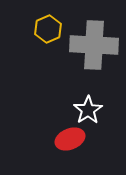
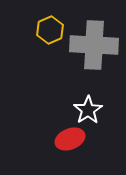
yellow hexagon: moved 2 px right, 1 px down
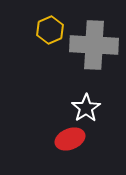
white star: moved 2 px left, 2 px up
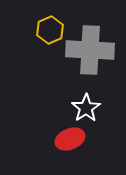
gray cross: moved 4 px left, 5 px down
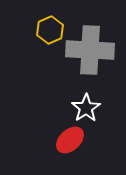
red ellipse: moved 1 px down; rotated 20 degrees counterclockwise
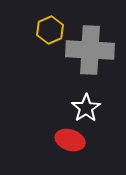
red ellipse: rotated 60 degrees clockwise
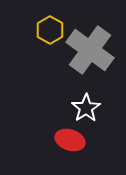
yellow hexagon: rotated 8 degrees counterclockwise
gray cross: rotated 33 degrees clockwise
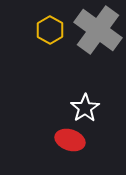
gray cross: moved 8 px right, 20 px up
white star: moved 1 px left
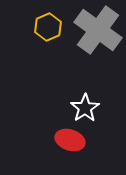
yellow hexagon: moved 2 px left, 3 px up; rotated 8 degrees clockwise
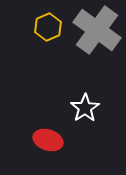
gray cross: moved 1 px left
red ellipse: moved 22 px left
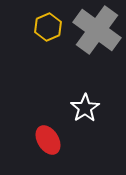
red ellipse: rotated 40 degrees clockwise
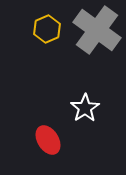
yellow hexagon: moved 1 px left, 2 px down
